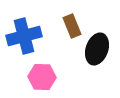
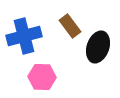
brown rectangle: moved 2 px left; rotated 15 degrees counterclockwise
black ellipse: moved 1 px right, 2 px up
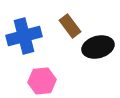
black ellipse: rotated 56 degrees clockwise
pink hexagon: moved 4 px down; rotated 8 degrees counterclockwise
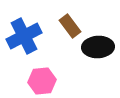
blue cross: rotated 12 degrees counterclockwise
black ellipse: rotated 12 degrees clockwise
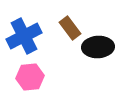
brown rectangle: moved 2 px down
pink hexagon: moved 12 px left, 4 px up
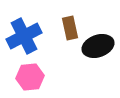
brown rectangle: rotated 25 degrees clockwise
black ellipse: moved 1 px up; rotated 16 degrees counterclockwise
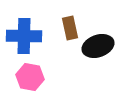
blue cross: rotated 28 degrees clockwise
pink hexagon: rotated 16 degrees clockwise
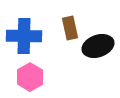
pink hexagon: rotated 20 degrees clockwise
